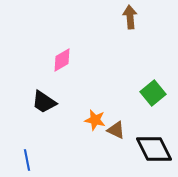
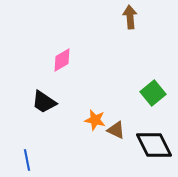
black diamond: moved 4 px up
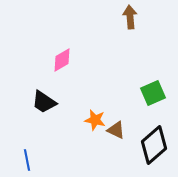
green square: rotated 15 degrees clockwise
black diamond: rotated 75 degrees clockwise
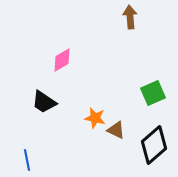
orange star: moved 2 px up
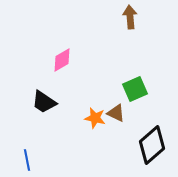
green square: moved 18 px left, 4 px up
brown triangle: moved 17 px up
black diamond: moved 2 px left
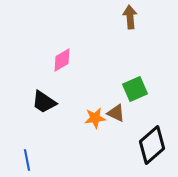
orange star: rotated 20 degrees counterclockwise
